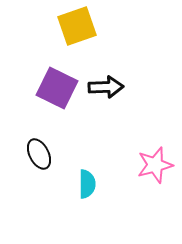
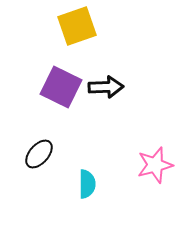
purple square: moved 4 px right, 1 px up
black ellipse: rotated 68 degrees clockwise
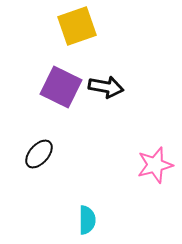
black arrow: rotated 12 degrees clockwise
cyan semicircle: moved 36 px down
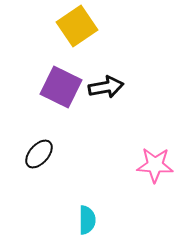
yellow square: rotated 15 degrees counterclockwise
black arrow: rotated 20 degrees counterclockwise
pink star: rotated 18 degrees clockwise
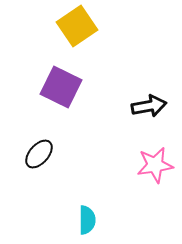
black arrow: moved 43 px right, 19 px down
pink star: rotated 12 degrees counterclockwise
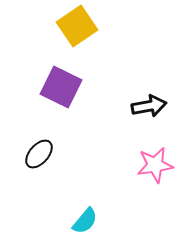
cyan semicircle: moved 2 px left, 1 px down; rotated 40 degrees clockwise
